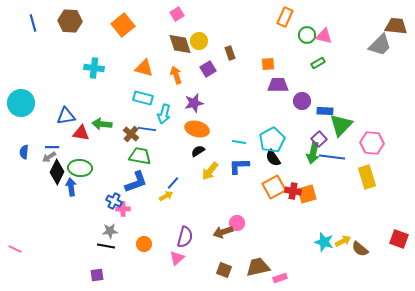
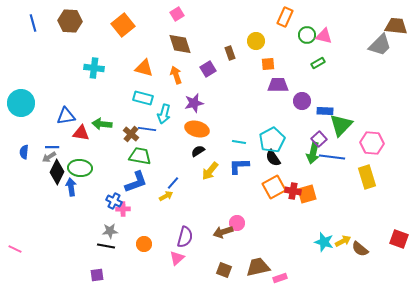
yellow circle at (199, 41): moved 57 px right
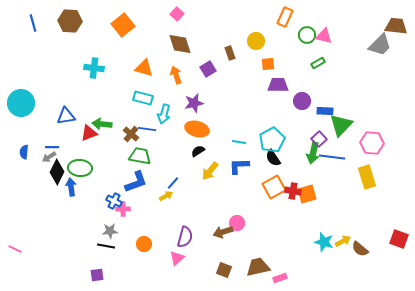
pink square at (177, 14): rotated 16 degrees counterclockwise
red triangle at (81, 133): moved 8 px right; rotated 30 degrees counterclockwise
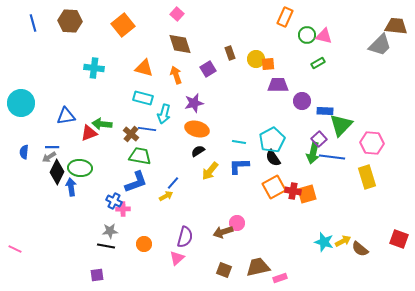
yellow circle at (256, 41): moved 18 px down
